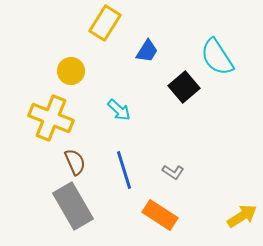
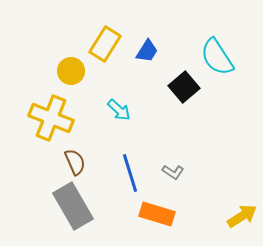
yellow rectangle: moved 21 px down
blue line: moved 6 px right, 3 px down
orange rectangle: moved 3 px left, 1 px up; rotated 16 degrees counterclockwise
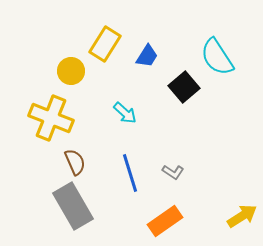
blue trapezoid: moved 5 px down
cyan arrow: moved 6 px right, 3 px down
orange rectangle: moved 8 px right, 7 px down; rotated 52 degrees counterclockwise
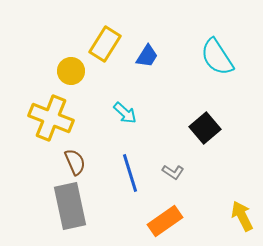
black square: moved 21 px right, 41 px down
gray rectangle: moved 3 px left; rotated 18 degrees clockwise
yellow arrow: rotated 84 degrees counterclockwise
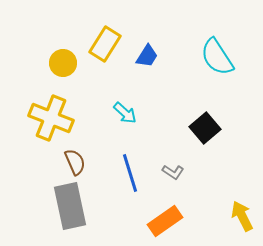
yellow circle: moved 8 px left, 8 px up
